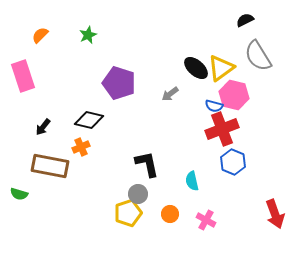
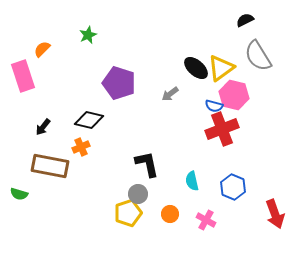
orange semicircle: moved 2 px right, 14 px down
blue hexagon: moved 25 px down
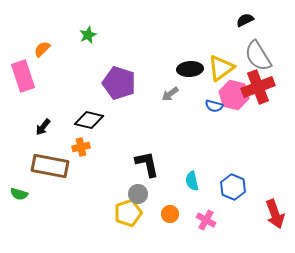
black ellipse: moved 6 px left, 1 px down; rotated 45 degrees counterclockwise
red cross: moved 36 px right, 42 px up
orange cross: rotated 12 degrees clockwise
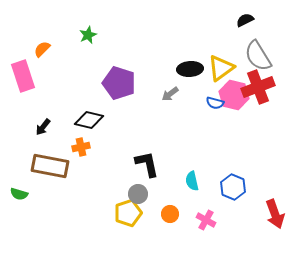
blue semicircle: moved 1 px right, 3 px up
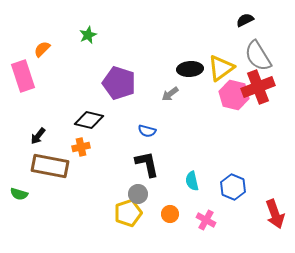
blue semicircle: moved 68 px left, 28 px down
black arrow: moved 5 px left, 9 px down
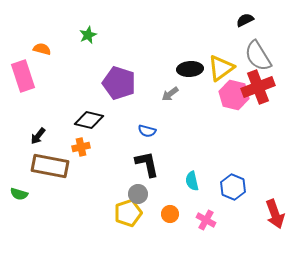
orange semicircle: rotated 60 degrees clockwise
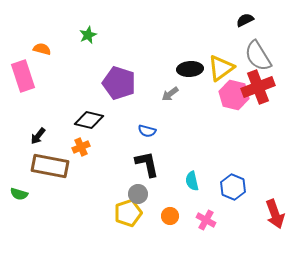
orange cross: rotated 12 degrees counterclockwise
orange circle: moved 2 px down
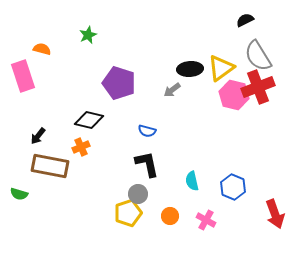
gray arrow: moved 2 px right, 4 px up
